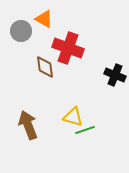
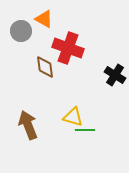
black cross: rotated 10 degrees clockwise
green line: rotated 18 degrees clockwise
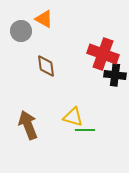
red cross: moved 35 px right, 6 px down
brown diamond: moved 1 px right, 1 px up
black cross: rotated 25 degrees counterclockwise
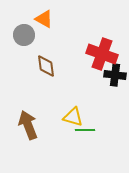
gray circle: moved 3 px right, 4 px down
red cross: moved 1 px left
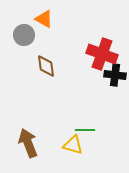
yellow triangle: moved 28 px down
brown arrow: moved 18 px down
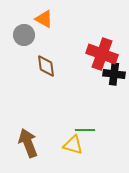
black cross: moved 1 px left, 1 px up
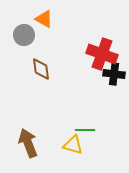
brown diamond: moved 5 px left, 3 px down
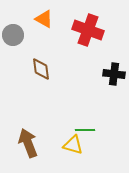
gray circle: moved 11 px left
red cross: moved 14 px left, 24 px up
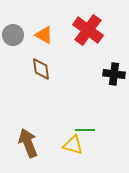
orange triangle: moved 16 px down
red cross: rotated 16 degrees clockwise
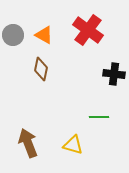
brown diamond: rotated 20 degrees clockwise
green line: moved 14 px right, 13 px up
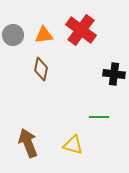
red cross: moved 7 px left
orange triangle: rotated 36 degrees counterclockwise
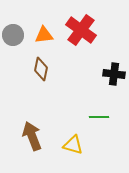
brown arrow: moved 4 px right, 7 px up
